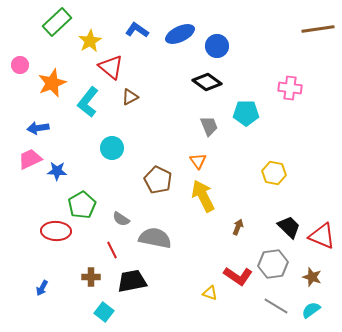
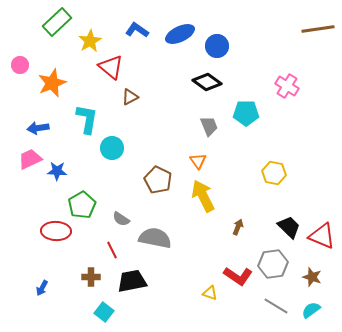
pink cross at (290, 88): moved 3 px left, 2 px up; rotated 25 degrees clockwise
cyan L-shape at (88, 102): moved 1 px left, 17 px down; rotated 152 degrees clockwise
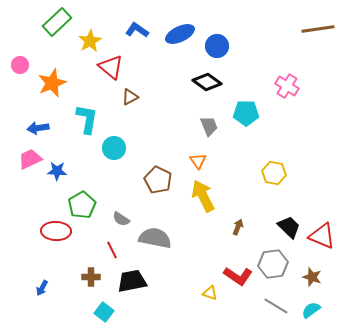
cyan circle at (112, 148): moved 2 px right
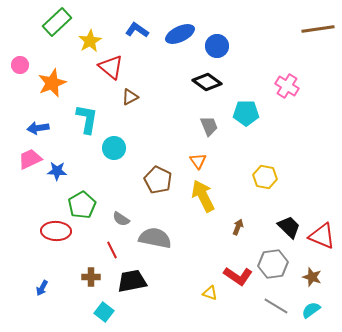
yellow hexagon at (274, 173): moved 9 px left, 4 px down
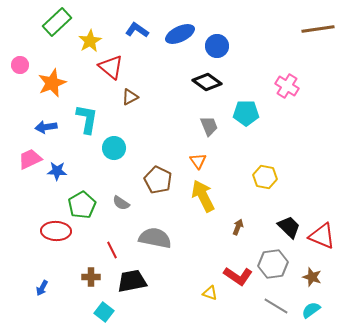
blue arrow at (38, 128): moved 8 px right, 1 px up
gray semicircle at (121, 219): moved 16 px up
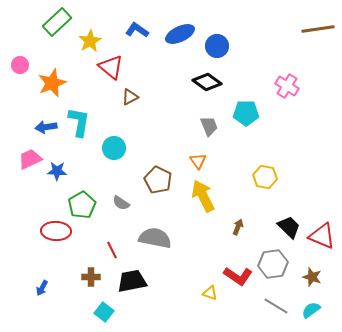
cyan L-shape at (87, 119): moved 8 px left, 3 px down
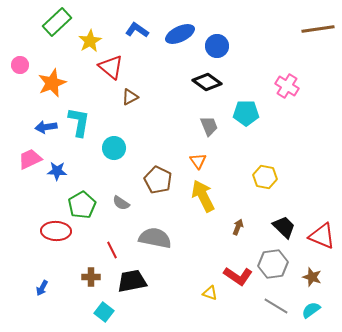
black trapezoid at (289, 227): moved 5 px left
